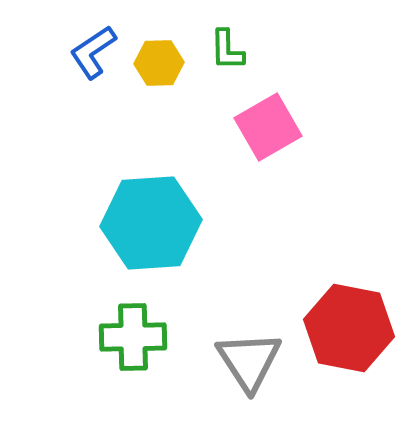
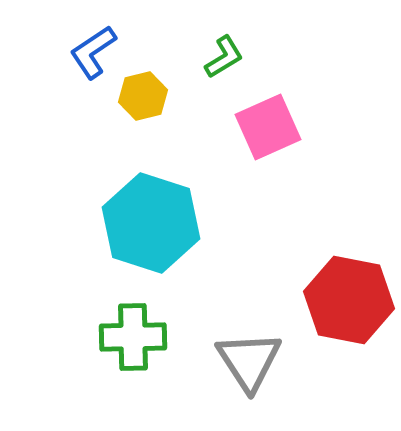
green L-shape: moved 3 px left, 7 px down; rotated 120 degrees counterclockwise
yellow hexagon: moved 16 px left, 33 px down; rotated 12 degrees counterclockwise
pink square: rotated 6 degrees clockwise
cyan hexagon: rotated 22 degrees clockwise
red hexagon: moved 28 px up
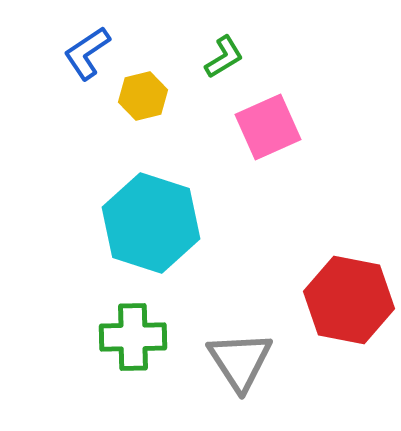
blue L-shape: moved 6 px left, 1 px down
gray triangle: moved 9 px left
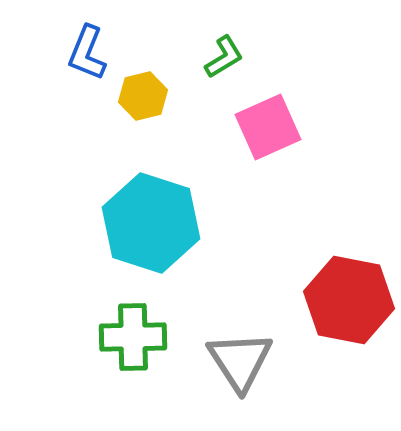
blue L-shape: rotated 34 degrees counterclockwise
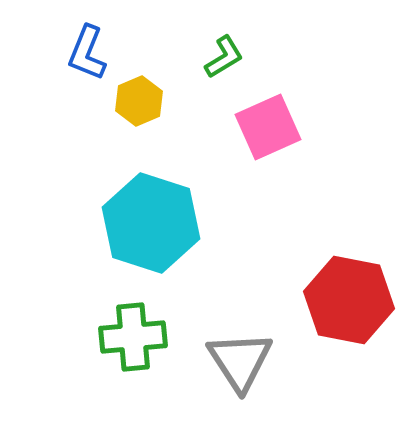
yellow hexagon: moved 4 px left, 5 px down; rotated 9 degrees counterclockwise
green cross: rotated 4 degrees counterclockwise
